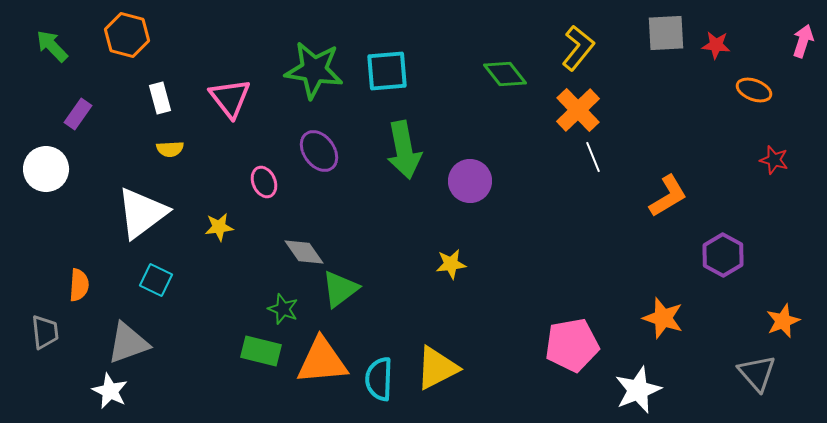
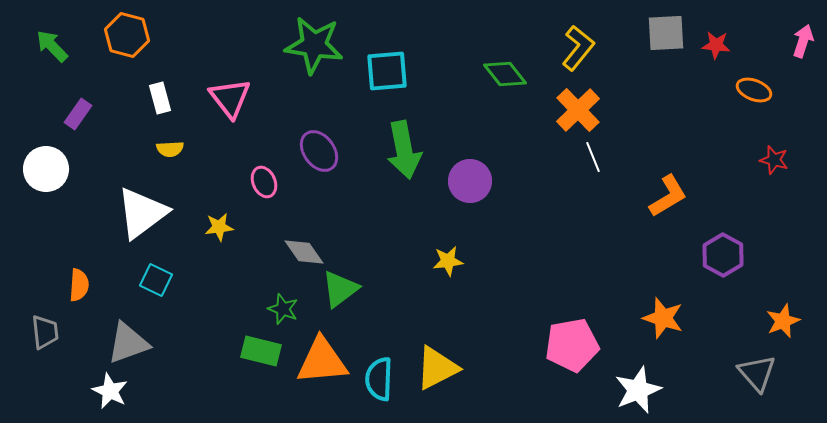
green star at (314, 70): moved 25 px up
yellow star at (451, 264): moved 3 px left, 3 px up
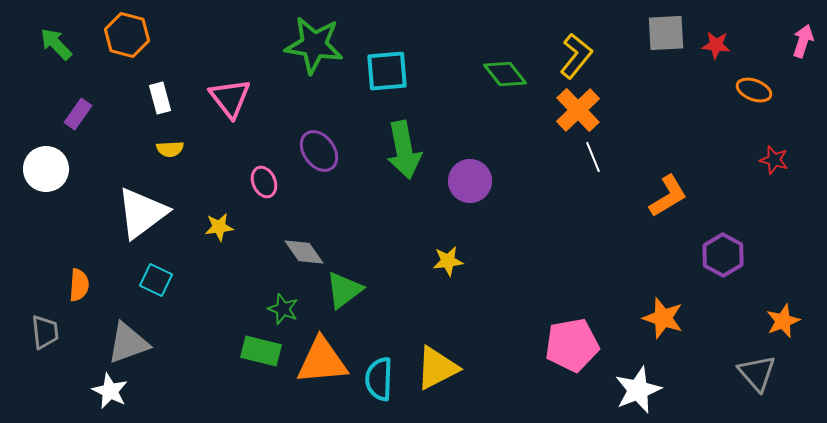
green arrow at (52, 46): moved 4 px right, 2 px up
yellow L-shape at (578, 48): moved 2 px left, 8 px down
green triangle at (340, 289): moved 4 px right, 1 px down
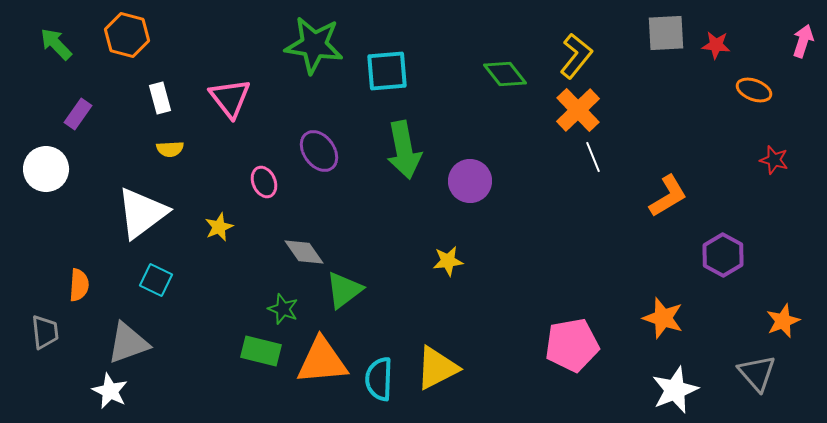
yellow star at (219, 227): rotated 16 degrees counterclockwise
white star at (638, 390): moved 37 px right
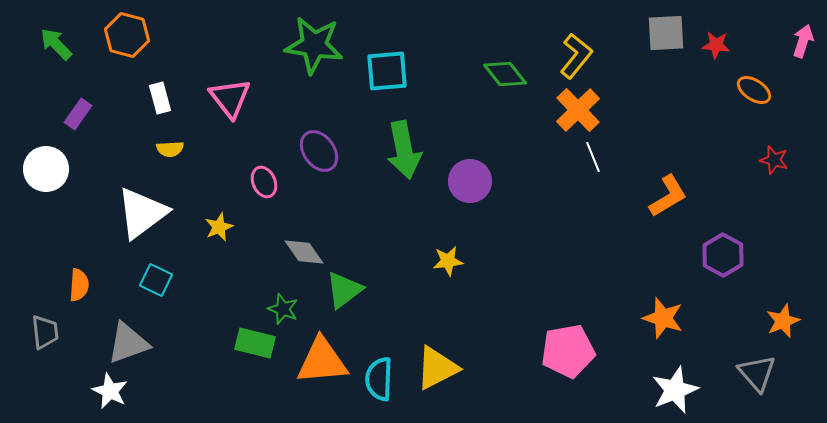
orange ellipse at (754, 90): rotated 12 degrees clockwise
pink pentagon at (572, 345): moved 4 px left, 6 px down
green rectangle at (261, 351): moved 6 px left, 8 px up
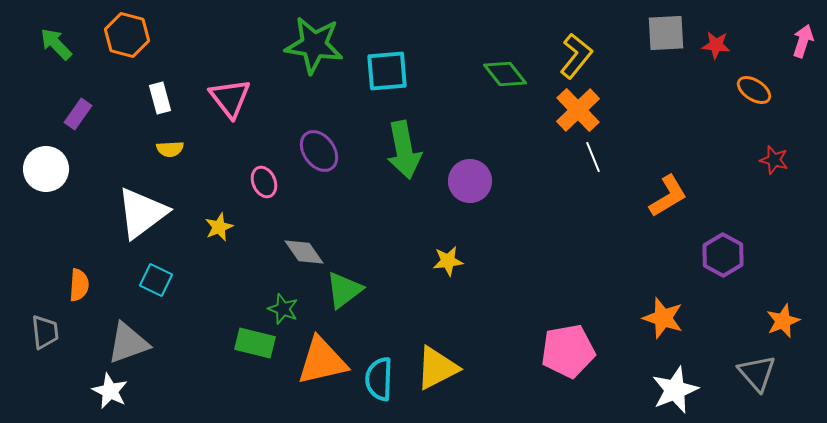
orange triangle at (322, 361): rotated 8 degrees counterclockwise
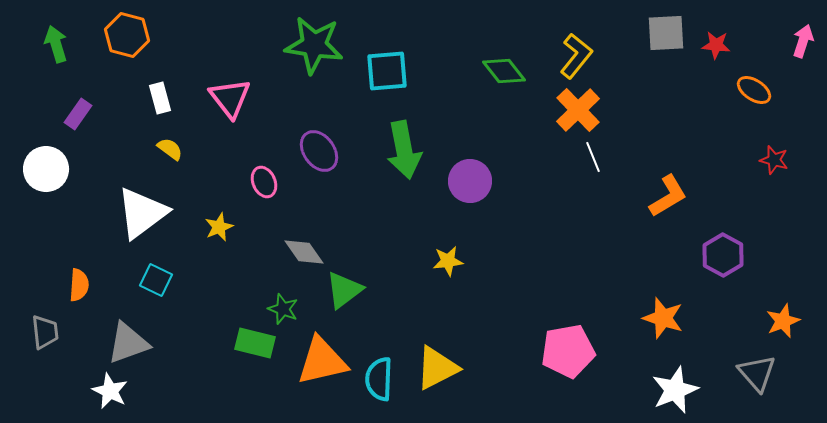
green arrow at (56, 44): rotated 27 degrees clockwise
green diamond at (505, 74): moved 1 px left, 3 px up
yellow semicircle at (170, 149): rotated 140 degrees counterclockwise
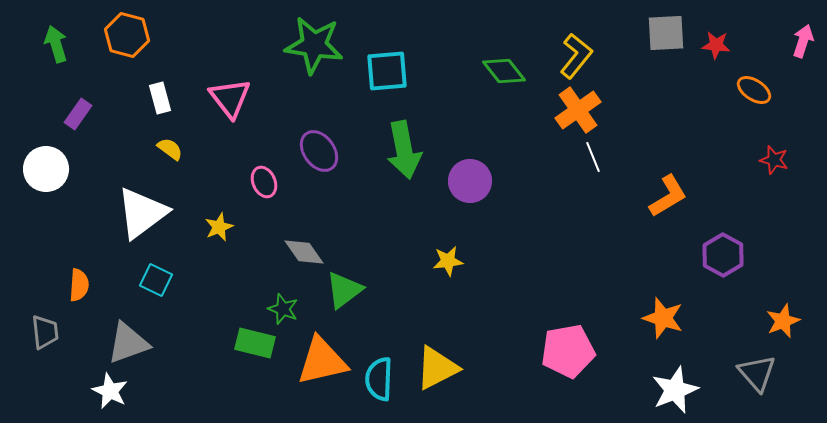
orange cross at (578, 110): rotated 9 degrees clockwise
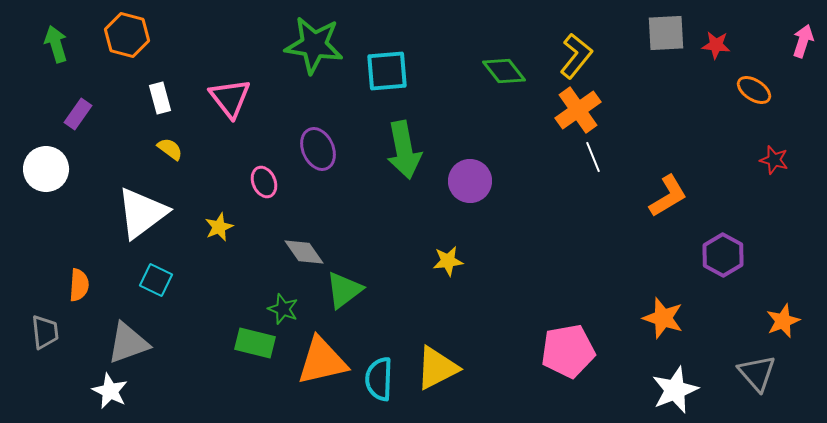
purple ellipse at (319, 151): moved 1 px left, 2 px up; rotated 12 degrees clockwise
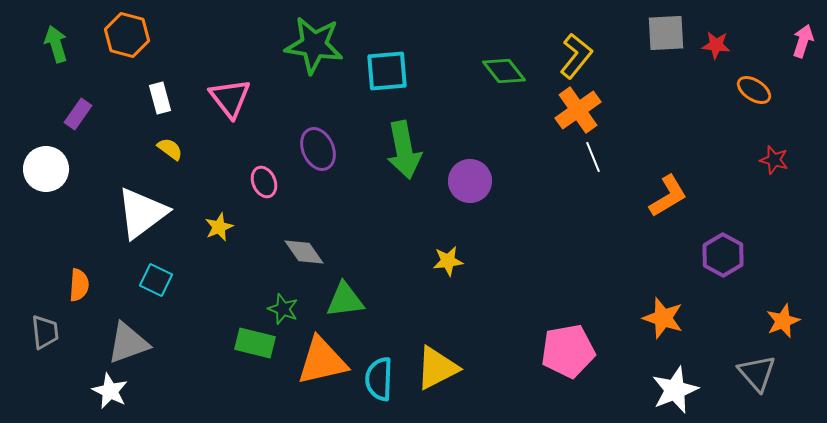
green triangle at (344, 290): moved 1 px right, 10 px down; rotated 30 degrees clockwise
